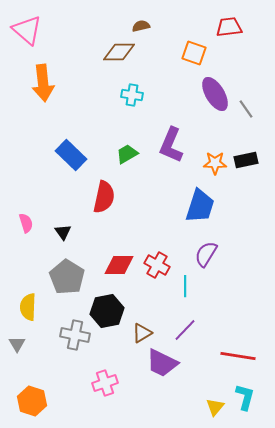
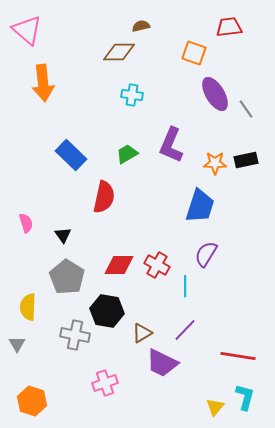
black triangle: moved 3 px down
black hexagon: rotated 20 degrees clockwise
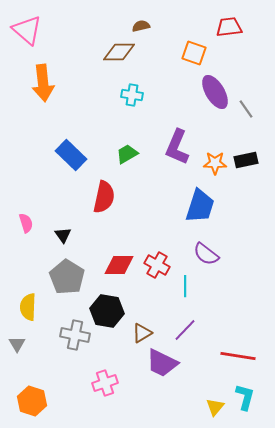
purple ellipse: moved 2 px up
purple L-shape: moved 6 px right, 2 px down
purple semicircle: rotated 84 degrees counterclockwise
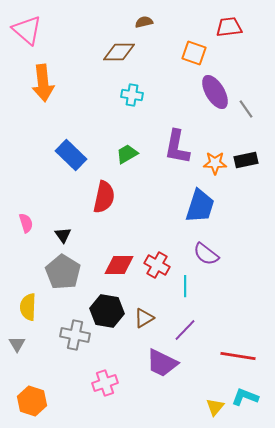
brown semicircle: moved 3 px right, 4 px up
purple L-shape: rotated 12 degrees counterclockwise
gray pentagon: moved 4 px left, 5 px up
brown triangle: moved 2 px right, 15 px up
cyan L-shape: rotated 84 degrees counterclockwise
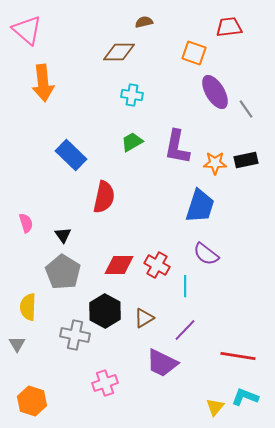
green trapezoid: moved 5 px right, 12 px up
black hexagon: moved 2 px left; rotated 20 degrees clockwise
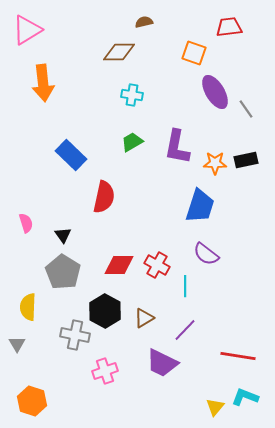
pink triangle: rotated 48 degrees clockwise
pink cross: moved 12 px up
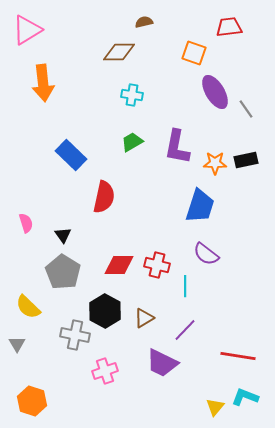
red cross: rotated 15 degrees counterclockwise
yellow semicircle: rotated 48 degrees counterclockwise
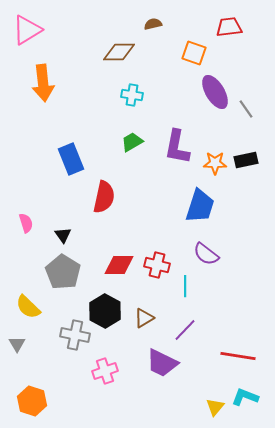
brown semicircle: moved 9 px right, 2 px down
blue rectangle: moved 4 px down; rotated 24 degrees clockwise
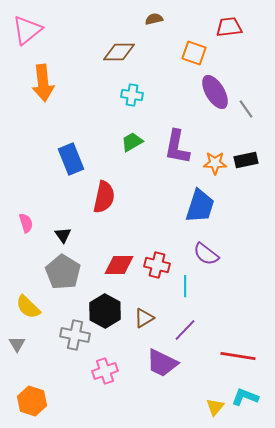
brown semicircle: moved 1 px right, 5 px up
pink triangle: rotated 8 degrees counterclockwise
